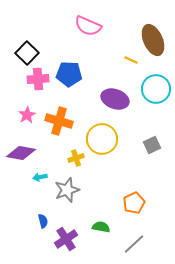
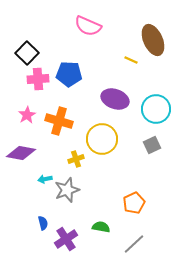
cyan circle: moved 20 px down
yellow cross: moved 1 px down
cyan arrow: moved 5 px right, 2 px down
blue semicircle: moved 2 px down
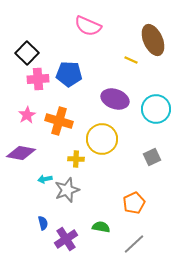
gray square: moved 12 px down
yellow cross: rotated 21 degrees clockwise
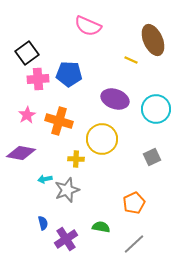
black square: rotated 10 degrees clockwise
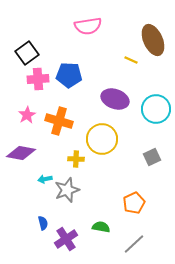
pink semicircle: rotated 32 degrees counterclockwise
blue pentagon: moved 1 px down
